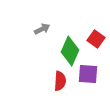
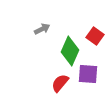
red square: moved 1 px left, 3 px up
red semicircle: moved 2 px down; rotated 144 degrees counterclockwise
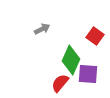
green diamond: moved 1 px right, 9 px down
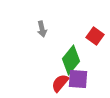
gray arrow: rotated 105 degrees clockwise
green diamond: rotated 16 degrees clockwise
purple square: moved 10 px left, 5 px down
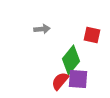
gray arrow: rotated 84 degrees counterclockwise
red square: moved 3 px left, 1 px up; rotated 24 degrees counterclockwise
red semicircle: moved 2 px up
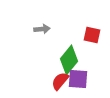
green diamond: moved 2 px left
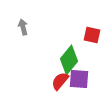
gray arrow: moved 19 px left, 2 px up; rotated 98 degrees counterclockwise
purple square: moved 1 px right
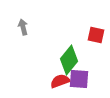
red square: moved 4 px right
red semicircle: rotated 30 degrees clockwise
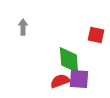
gray arrow: rotated 14 degrees clockwise
green diamond: rotated 44 degrees counterclockwise
